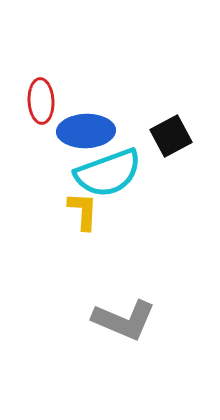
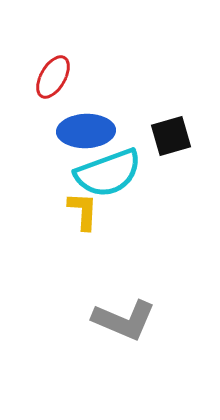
red ellipse: moved 12 px right, 24 px up; rotated 33 degrees clockwise
black square: rotated 12 degrees clockwise
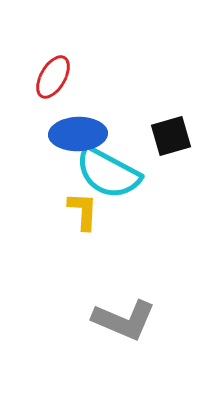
blue ellipse: moved 8 px left, 3 px down
cyan semicircle: rotated 48 degrees clockwise
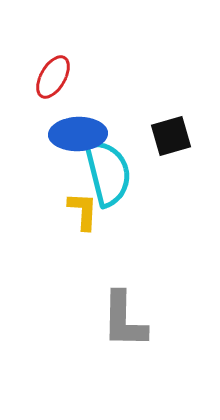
cyan semicircle: rotated 132 degrees counterclockwise
gray L-shape: rotated 68 degrees clockwise
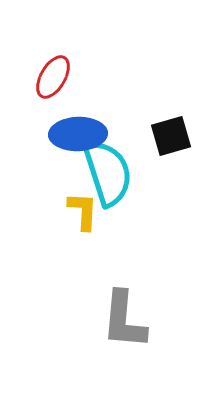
cyan semicircle: rotated 4 degrees counterclockwise
gray L-shape: rotated 4 degrees clockwise
